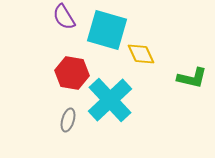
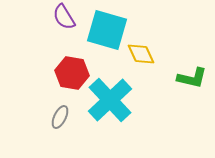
gray ellipse: moved 8 px left, 3 px up; rotated 10 degrees clockwise
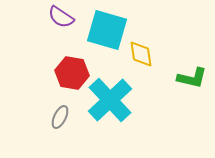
purple semicircle: moved 3 px left; rotated 24 degrees counterclockwise
yellow diamond: rotated 16 degrees clockwise
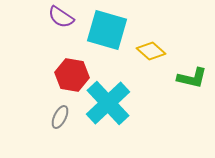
yellow diamond: moved 10 px right, 3 px up; rotated 40 degrees counterclockwise
red hexagon: moved 2 px down
cyan cross: moved 2 px left, 3 px down
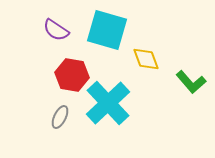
purple semicircle: moved 5 px left, 13 px down
yellow diamond: moved 5 px left, 8 px down; rotated 28 degrees clockwise
green L-shape: moved 1 px left, 4 px down; rotated 36 degrees clockwise
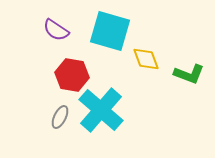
cyan square: moved 3 px right, 1 px down
green L-shape: moved 2 px left, 8 px up; rotated 28 degrees counterclockwise
cyan cross: moved 7 px left, 7 px down; rotated 6 degrees counterclockwise
